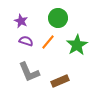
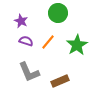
green circle: moved 5 px up
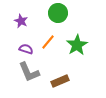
purple semicircle: moved 8 px down
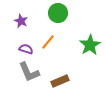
green star: moved 13 px right
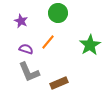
brown rectangle: moved 1 px left, 2 px down
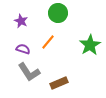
purple semicircle: moved 3 px left
gray L-shape: rotated 10 degrees counterclockwise
